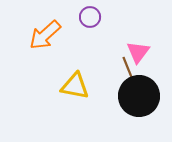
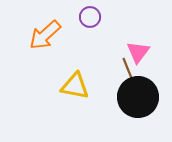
brown line: moved 1 px down
black circle: moved 1 px left, 1 px down
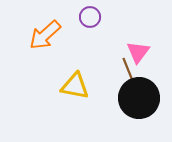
black circle: moved 1 px right, 1 px down
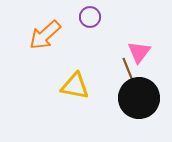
pink triangle: moved 1 px right
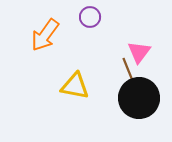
orange arrow: rotated 12 degrees counterclockwise
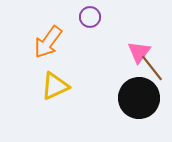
orange arrow: moved 3 px right, 7 px down
brown line: moved 23 px right, 4 px up; rotated 16 degrees counterclockwise
yellow triangle: moved 20 px left; rotated 36 degrees counterclockwise
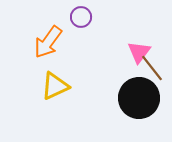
purple circle: moved 9 px left
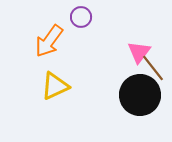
orange arrow: moved 1 px right, 1 px up
brown line: moved 1 px right
black circle: moved 1 px right, 3 px up
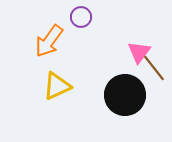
brown line: moved 1 px right
yellow triangle: moved 2 px right
black circle: moved 15 px left
